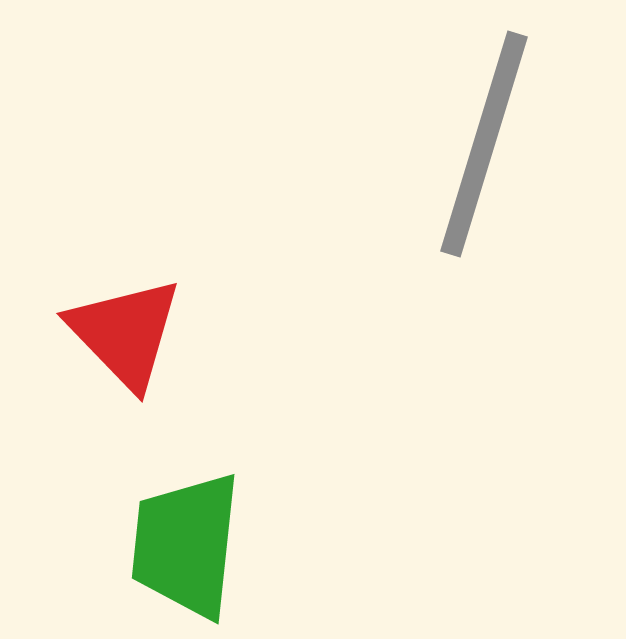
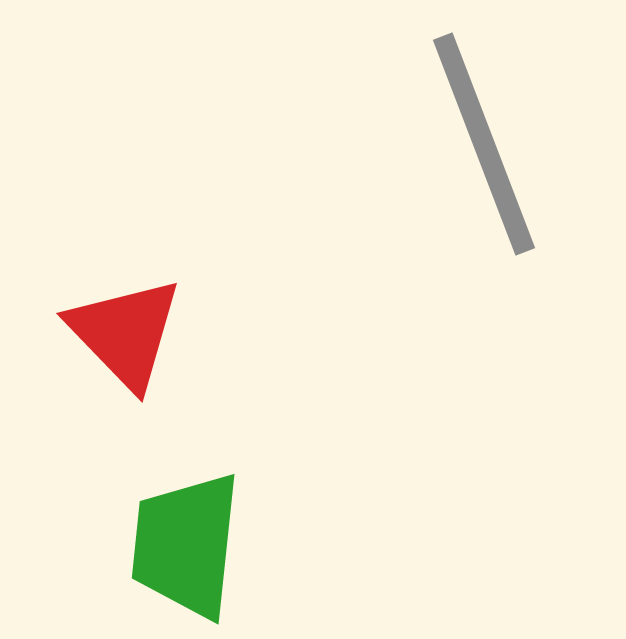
gray line: rotated 38 degrees counterclockwise
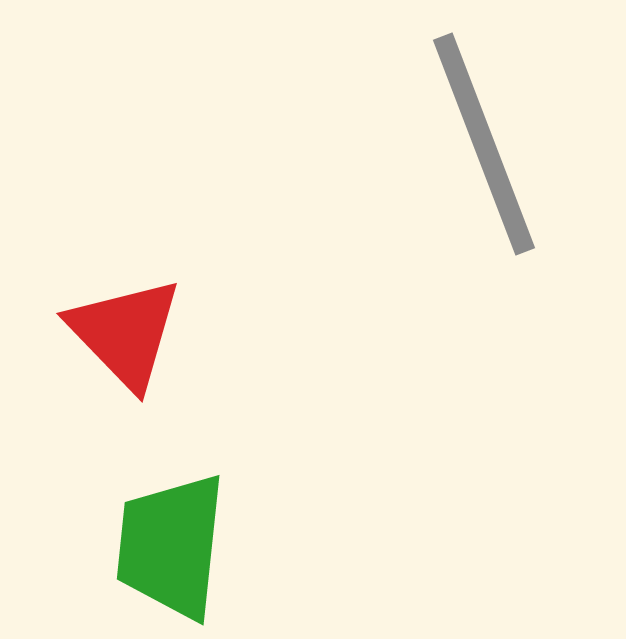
green trapezoid: moved 15 px left, 1 px down
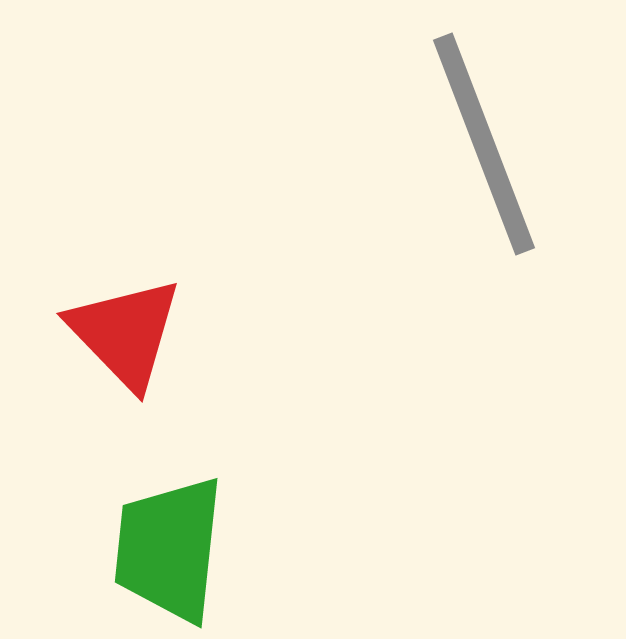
green trapezoid: moved 2 px left, 3 px down
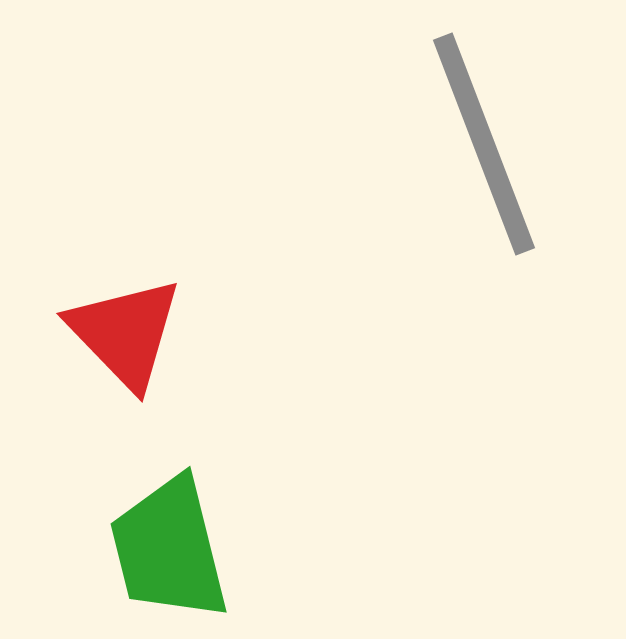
green trapezoid: rotated 20 degrees counterclockwise
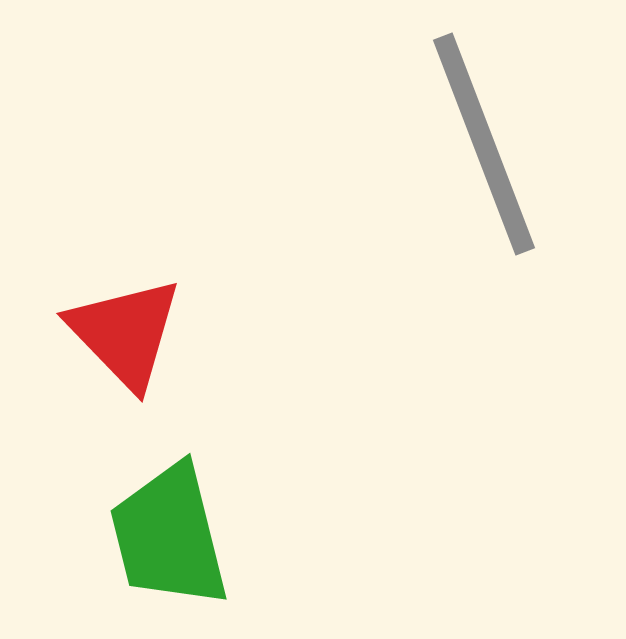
green trapezoid: moved 13 px up
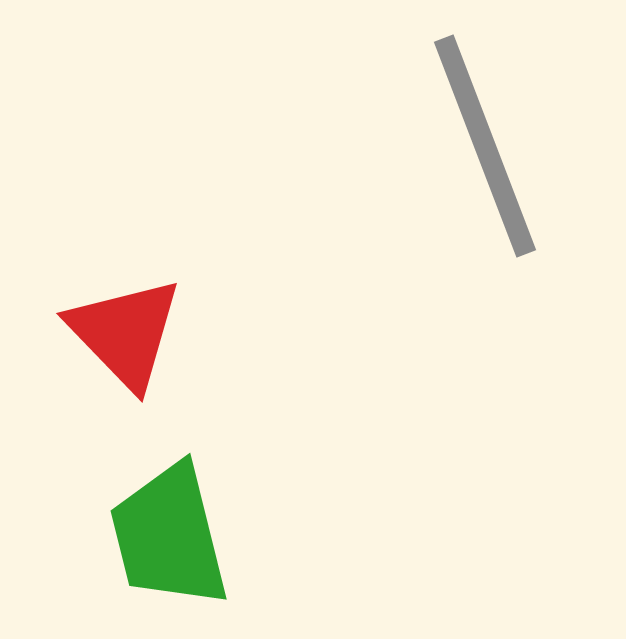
gray line: moved 1 px right, 2 px down
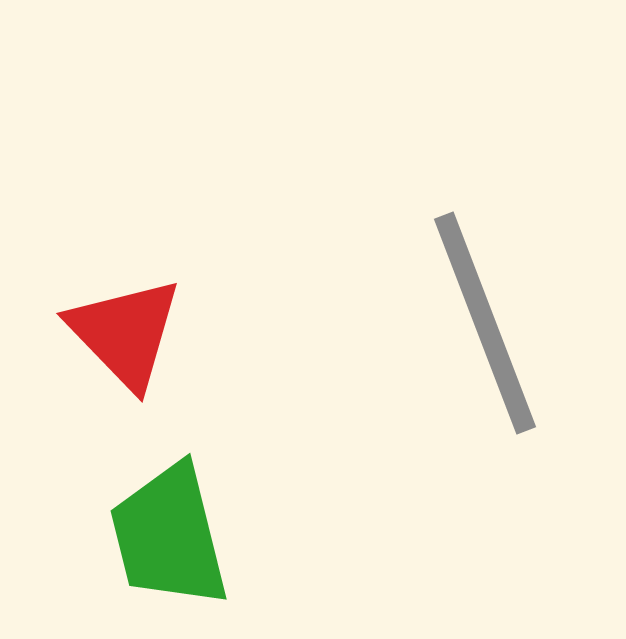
gray line: moved 177 px down
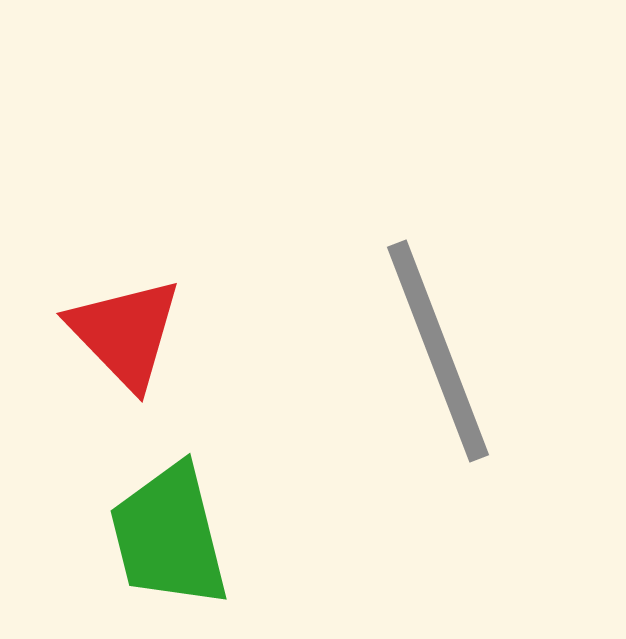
gray line: moved 47 px left, 28 px down
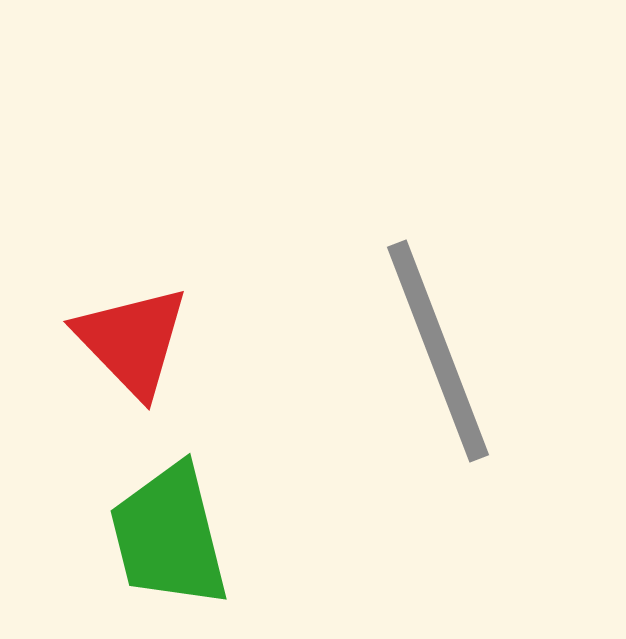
red triangle: moved 7 px right, 8 px down
